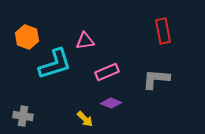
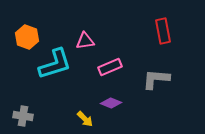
pink rectangle: moved 3 px right, 5 px up
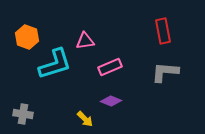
gray L-shape: moved 9 px right, 7 px up
purple diamond: moved 2 px up
gray cross: moved 2 px up
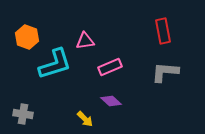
purple diamond: rotated 20 degrees clockwise
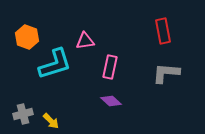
pink rectangle: rotated 55 degrees counterclockwise
gray L-shape: moved 1 px right, 1 px down
gray cross: rotated 24 degrees counterclockwise
yellow arrow: moved 34 px left, 2 px down
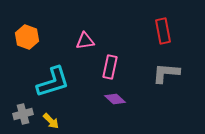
cyan L-shape: moved 2 px left, 18 px down
purple diamond: moved 4 px right, 2 px up
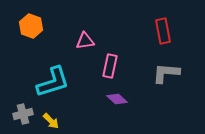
orange hexagon: moved 4 px right, 11 px up
pink rectangle: moved 1 px up
purple diamond: moved 2 px right
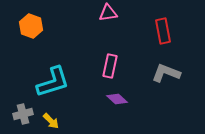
pink triangle: moved 23 px right, 28 px up
gray L-shape: rotated 16 degrees clockwise
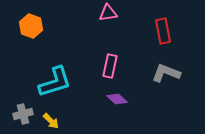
cyan L-shape: moved 2 px right
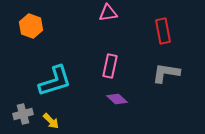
gray L-shape: rotated 12 degrees counterclockwise
cyan L-shape: moved 1 px up
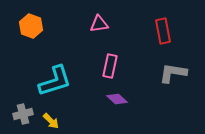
pink triangle: moved 9 px left, 11 px down
gray L-shape: moved 7 px right
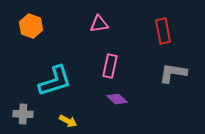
gray cross: rotated 18 degrees clockwise
yellow arrow: moved 17 px right; rotated 18 degrees counterclockwise
